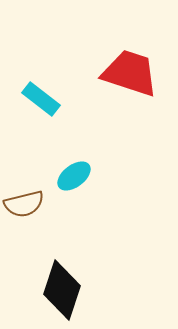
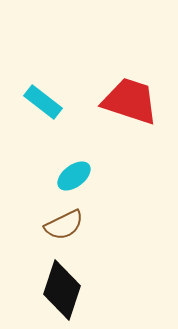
red trapezoid: moved 28 px down
cyan rectangle: moved 2 px right, 3 px down
brown semicircle: moved 40 px right, 21 px down; rotated 12 degrees counterclockwise
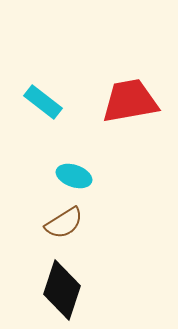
red trapezoid: rotated 28 degrees counterclockwise
cyan ellipse: rotated 56 degrees clockwise
brown semicircle: moved 2 px up; rotated 6 degrees counterclockwise
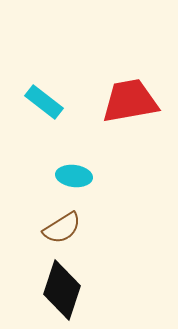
cyan rectangle: moved 1 px right
cyan ellipse: rotated 12 degrees counterclockwise
brown semicircle: moved 2 px left, 5 px down
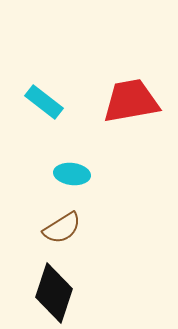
red trapezoid: moved 1 px right
cyan ellipse: moved 2 px left, 2 px up
black diamond: moved 8 px left, 3 px down
